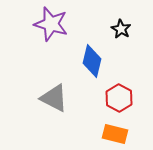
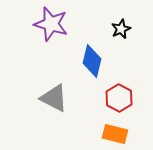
black star: rotated 18 degrees clockwise
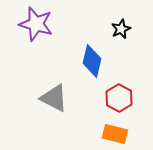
purple star: moved 15 px left
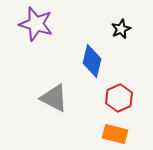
red hexagon: rotated 8 degrees clockwise
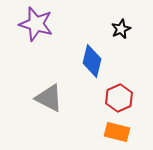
gray triangle: moved 5 px left
orange rectangle: moved 2 px right, 2 px up
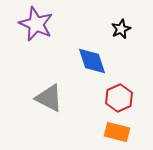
purple star: rotated 8 degrees clockwise
blue diamond: rotated 32 degrees counterclockwise
